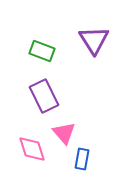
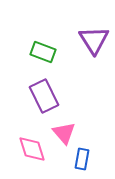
green rectangle: moved 1 px right, 1 px down
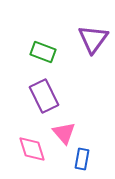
purple triangle: moved 1 px left, 1 px up; rotated 8 degrees clockwise
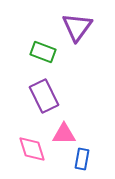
purple triangle: moved 16 px left, 12 px up
pink triangle: moved 1 px down; rotated 50 degrees counterclockwise
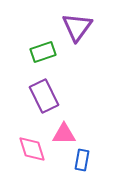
green rectangle: rotated 40 degrees counterclockwise
blue rectangle: moved 1 px down
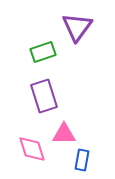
purple rectangle: rotated 8 degrees clockwise
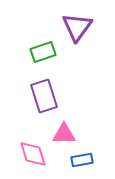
pink diamond: moved 1 px right, 5 px down
blue rectangle: rotated 70 degrees clockwise
